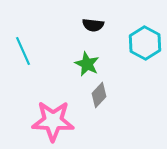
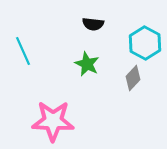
black semicircle: moved 1 px up
gray diamond: moved 34 px right, 17 px up
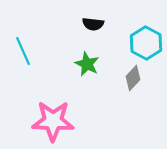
cyan hexagon: moved 1 px right
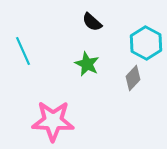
black semicircle: moved 1 px left, 2 px up; rotated 35 degrees clockwise
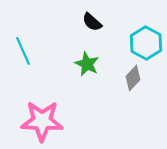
pink star: moved 11 px left
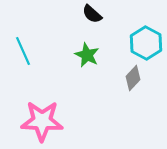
black semicircle: moved 8 px up
green star: moved 9 px up
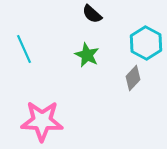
cyan line: moved 1 px right, 2 px up
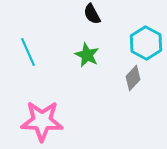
black semicircle: rotated 20 degrees clockwise
cyan line: moved 4 px right, 3 px down
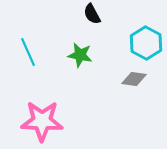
green star: moved 7 px left; rotated 15 degrees counterclockwise
gray diamond: moved 1 px right, 1 px down; rotated 55 degrees clockwise
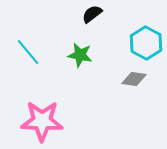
black semicircle: rotated 80 degrees clockwise
cyan line: rotated 16 degrees counterclockwise
